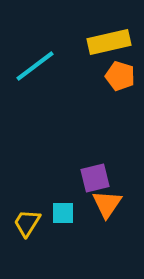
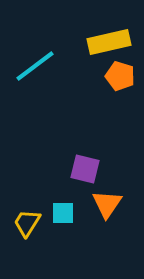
purple square: moved 10 px left, 9 px up; rotated 28 degrees clockwise
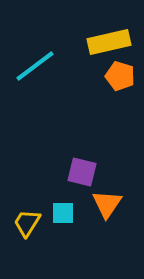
purple square: moved 3 px left, 3 px down
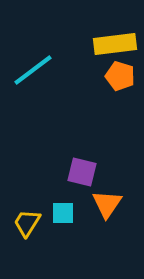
yellow rectangle: moved 6 px right, 2 px down; rotated 6 degrees clockwise
cyan line: moved 2 px left, 4 px down
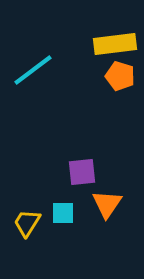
purple square: rotated 20 degrees counterclockwise
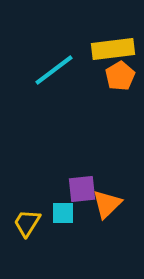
yellow rectangle: moved 2 px left, 5 px down
cyan line: moved 21 px right
orange pentagon: rotated 24 degrees clockwise
purple square: moved 17 px down
orange triangle: rotated 12 degrees clockwise
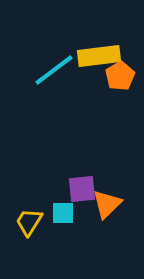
yellow rectangle: moved 14 px left, 7 px down
yellow trapezoid: moved 2 px right, 1 px up
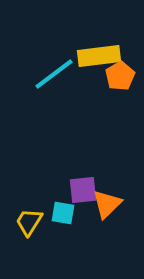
cyan line: moved 4 px down
purple square: moved 1 px right, 1 px down
cyan square: rotated 10 degrees clockwise
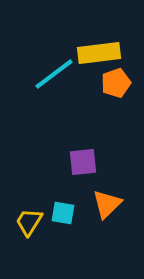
yellow rectangle: moved 3 px up
orange pentagon: moved 4 px left, 7 px down; rotated 12 degrees clockwise
purple square: moved 28 px up
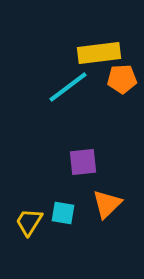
cyan line: moved 14 px right, 13 px down
orange pentagon: moved 6 px right, 4 px up; rotated 16 degrees clockwise
